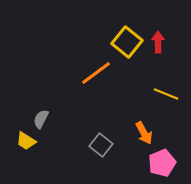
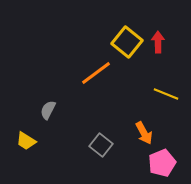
gray semicircle: moved 7 px right, 9 px up
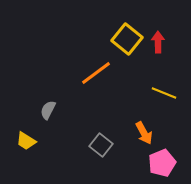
yellow square: moved 3 px up
yellow line: moved 2 px left, 1 px up
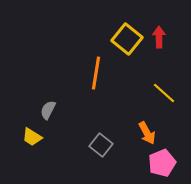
red arrow: moved 1 px right, 5 px up
orange line: rotated 44 degrees counterclockwise
yellow line: rotated 20 degrees clockwise
orange arrow: moved 3 px right
yellow trapezoid: moved 6 px right, 4 px up
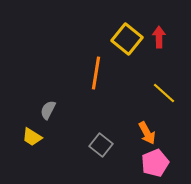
pink pentagon: moved 7 px left
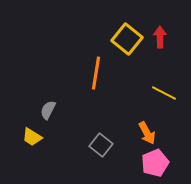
red arrow: moved 1 px right
yellow line: rotated 15 degrees counterclockwise
